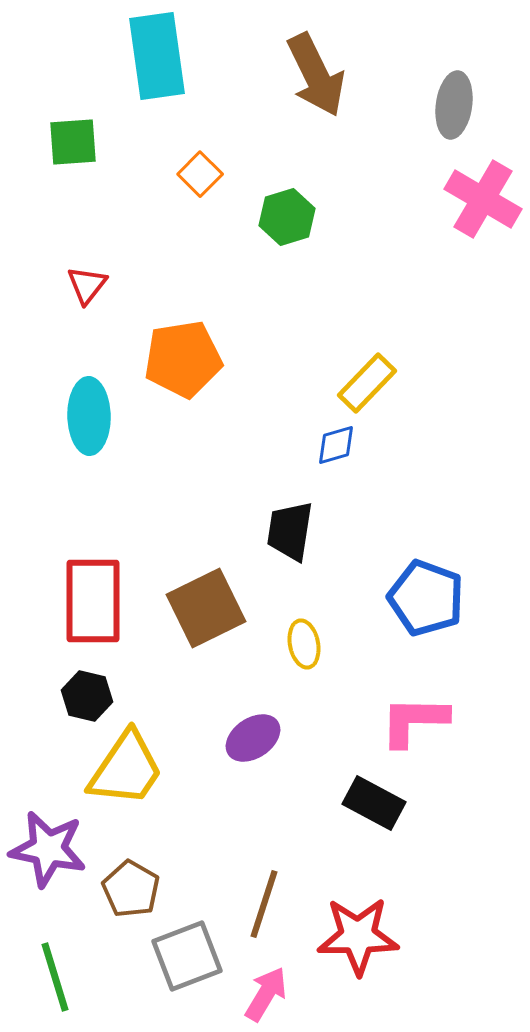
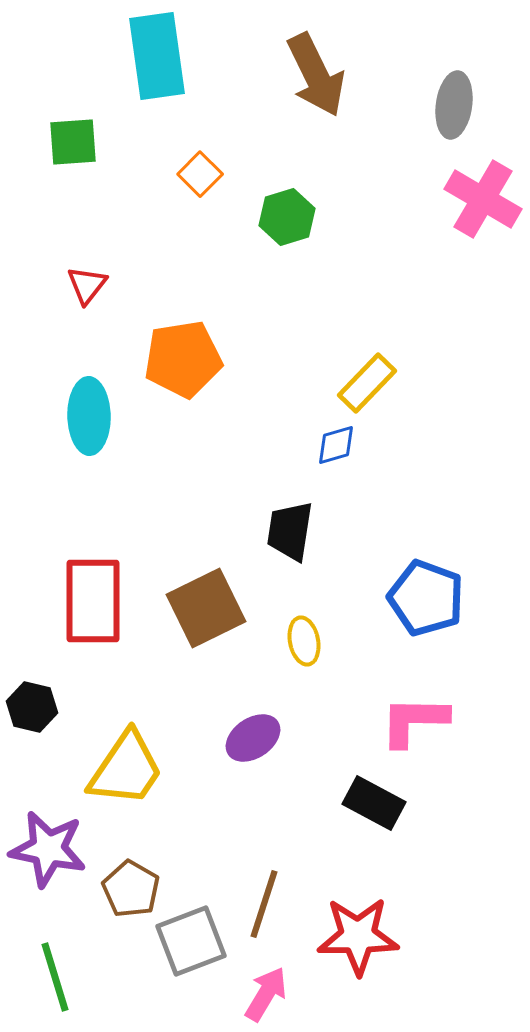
yellow ellipse: moved 3 px up
black hexagon: moved 55 px left, 11 px down
gray square: moved 4 px right, 15 px up
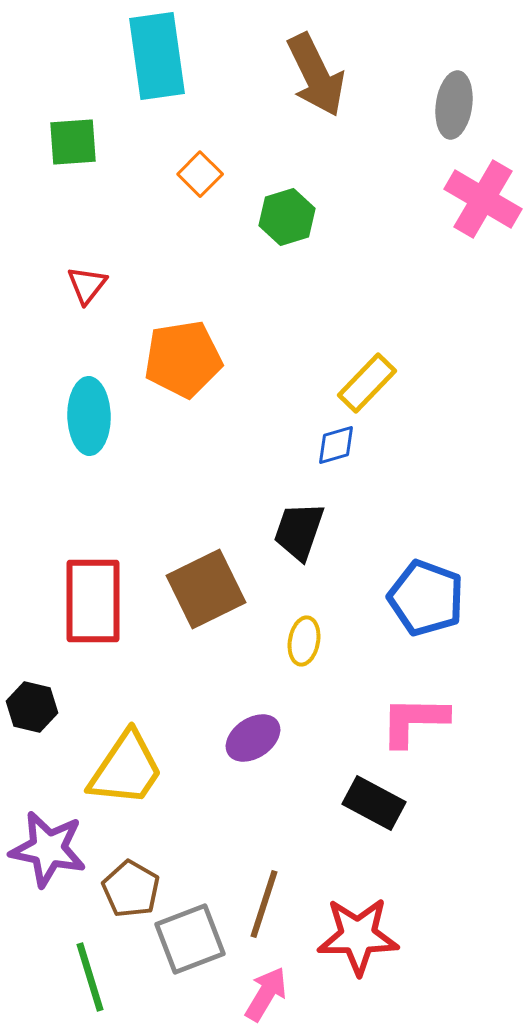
black trapezoid: moved 9 px right; rotated 10 degrees clockwise
brown square: moved 19 px up
yellow ellipse: rotated 21 degrees clockwise
gray square: moved 1 px left, 2 px up
green line: moved 35 px right
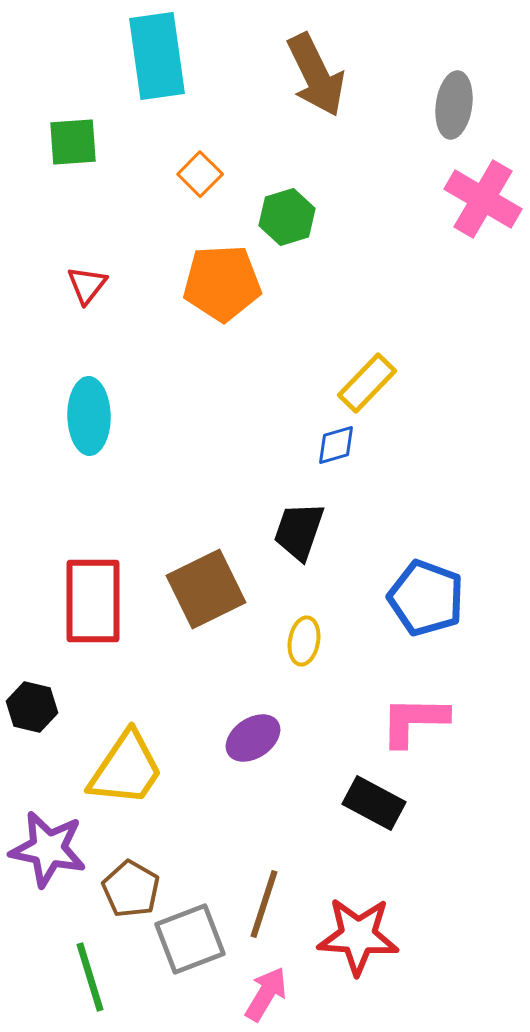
orange pentagon: moved 39 px right, 76 px up; rotated 6 degrees clockwise
red star: rotated 4 degrees clockwise
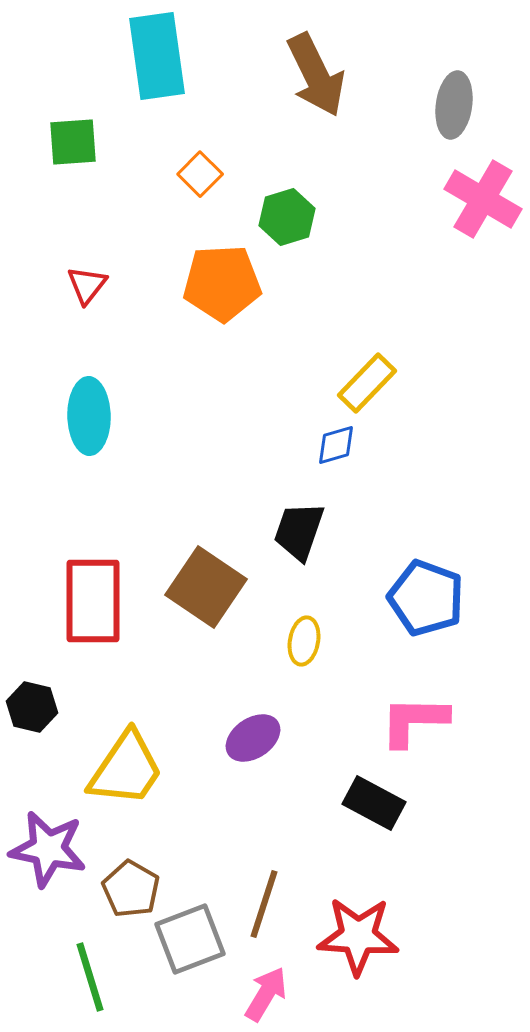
brown square: moved 2 px up; rotated 30 degrees counterclockwise
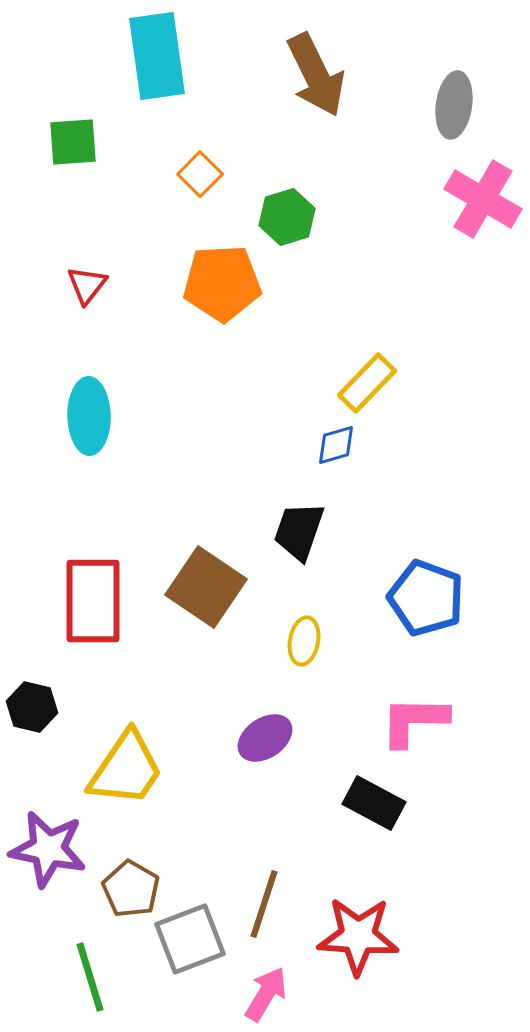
purple ellipse: moved 12 px right
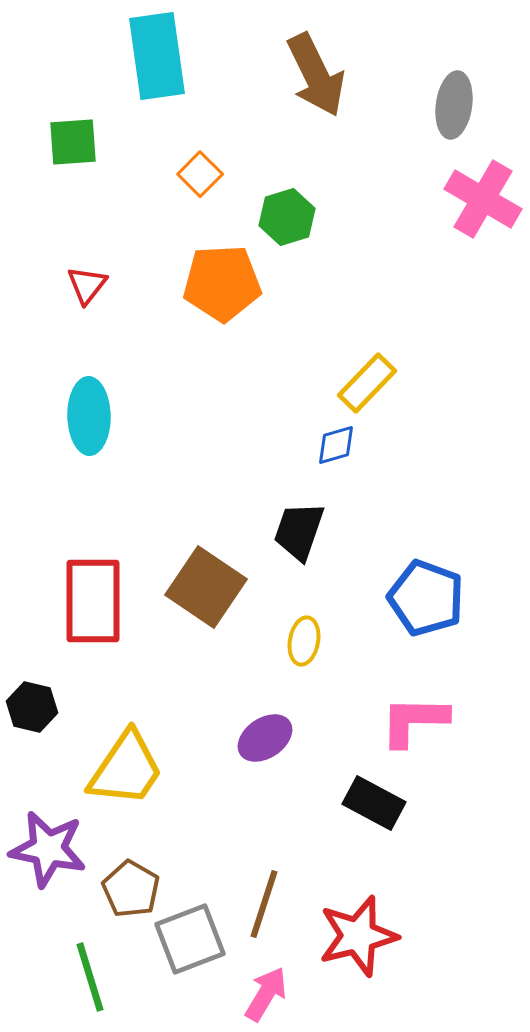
red star: rotated 18 degrees counterclockwise
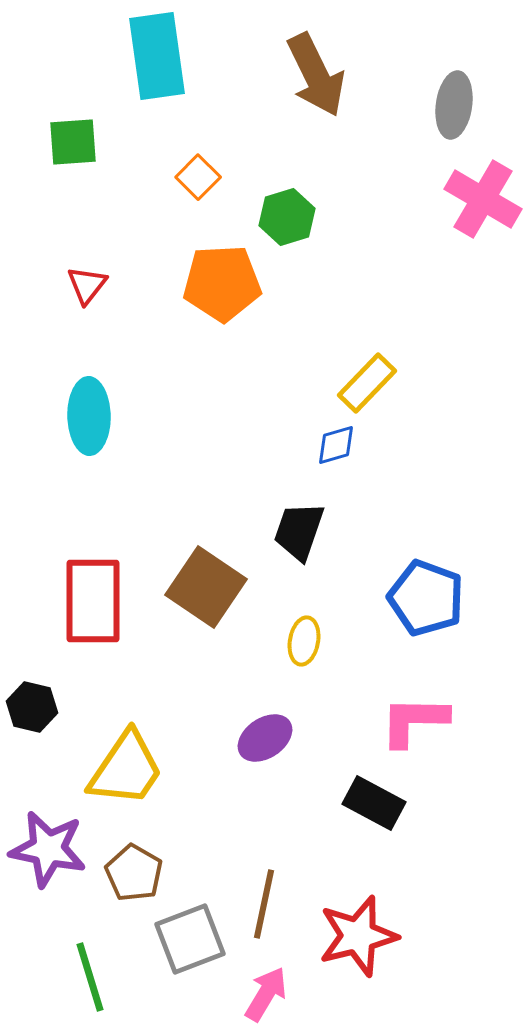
orange square: moved 2 px left, 3 px down
brown pentagon: moved 3 px right, 16 px up
brown line: rotated 6 degrees counterclockwise
